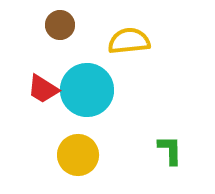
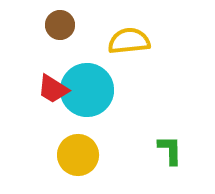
red trapezoid: moved 10 px right
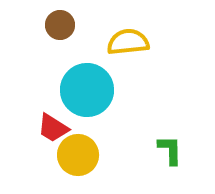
yellow semicircle: moved 1 px left, 1 px down
red trapezoid: moved 39 px down
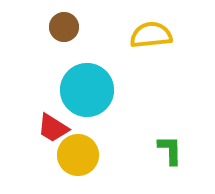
brown circle: moved 4 px right, 2 px down
yellow semicircle: moved 23 px right, 7 px up
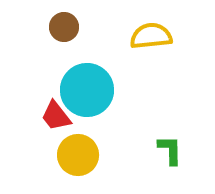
yellow semicircle: moved 1 px down
red trapezoid: moved 3 px right, 12 px up; rotated 20 degrees clockwise
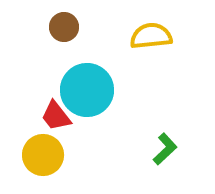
green L-shape: moved 5 px left, 1 px up; rotated 48 degrees clockwise
yellow circle: moved 35 px left
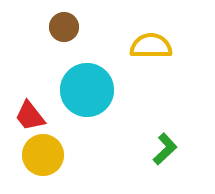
yellow semicircle: moved 10 px down; rotated 6 degrees clockwise
red trapezoid: moved 26 px left
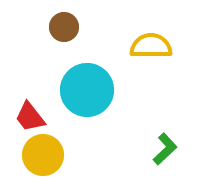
red trapezoid: moved 1 px down
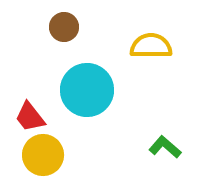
green L-shape: moved 2 px up; rotated 96 degrees counterclockwise
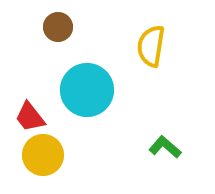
brown circle: moved 6 px left
yellow semicircle: rotated 81 degrees counterclockwise
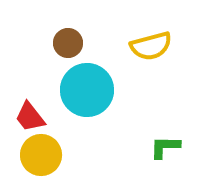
brown circle: moved 10 px right, 16 px down
yellow semicircle: rotated 114 degrees counterclockwise
green L-shape: rotated 40 degrees counterclockwise
yellow circle: moved 2 px left
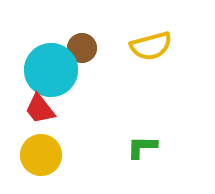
brown circle: moved 14 px right, 5 px down
cyan circle: moved 36 px left, 20 px up
red trapezoid: moved 10 px right, 8 px up
green L-shape: moved 23 px left
